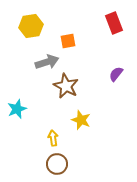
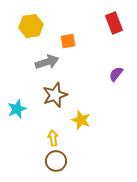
brown star: moved 11 px left, 9 px down; rotated 25 degrees clockwise
brown circle: moved 1 px left, 3 px up
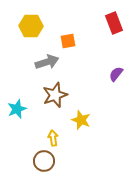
yellow hexagon: rotated 10 degrees clockwise
brown circle: moved 12 px left
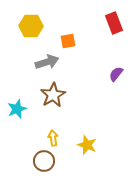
brown star: moved 2 px left; rotated 10 degrees counterclockwise
yellow star: moved 6 px right, 25 px down
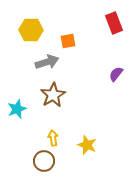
yellow hexagon: moved 4 px down
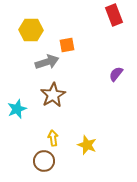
red rectangle: moved 8 px up
orange square: moved 1 px left, 4 px down
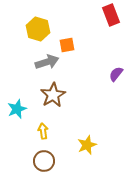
red rectangle: moved 3 px left
yellow hexagon: moved 7 px right, 1 px up; rotated 15 degrees clockwise
yellow arrow: moved 10 px left, 7 px up
yellow star: rotated 30 degrees clockwise
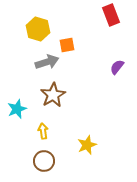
purple semicircle: moved 1 px right, 7 px up
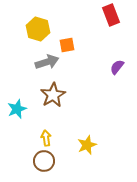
yellow arrow: moved 3 px right, 7 px down
